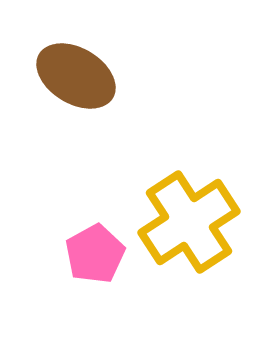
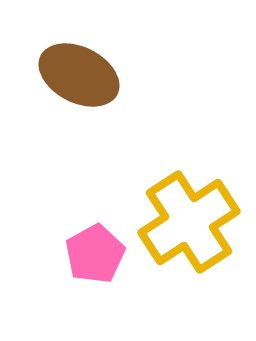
brown ellipse: moved 3 px right, 1 px up; rotated 4 degrees counterclockwise
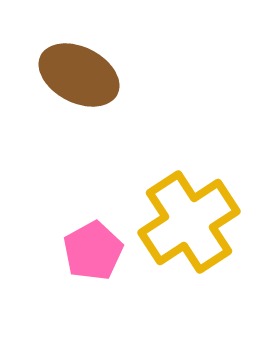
pink pentagon: moved 2 px left, 3 px up
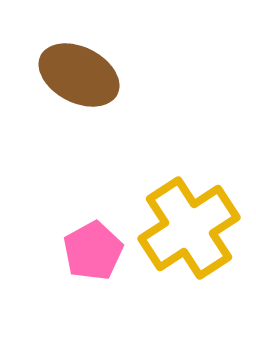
yellow cross: moved 6 px down
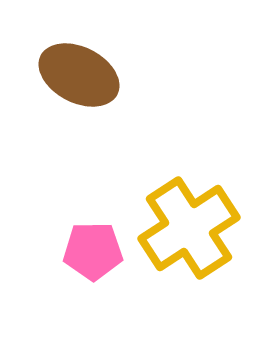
pink pentagon: rotated 28 degrees clockwise
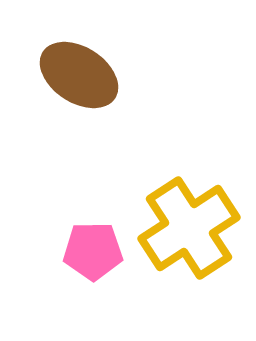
brown ellipse: rotated 6 degrees clockwise
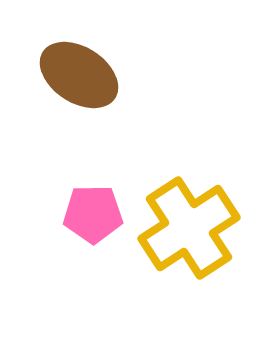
pink pentagon: moved 37 px up
